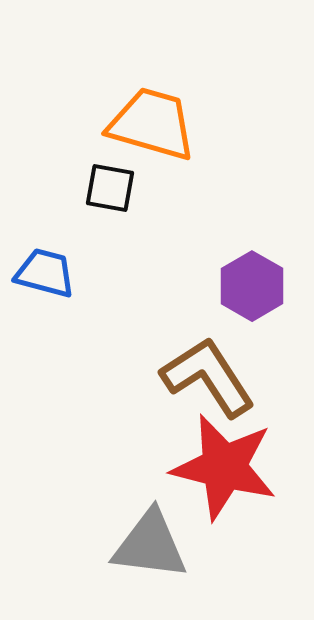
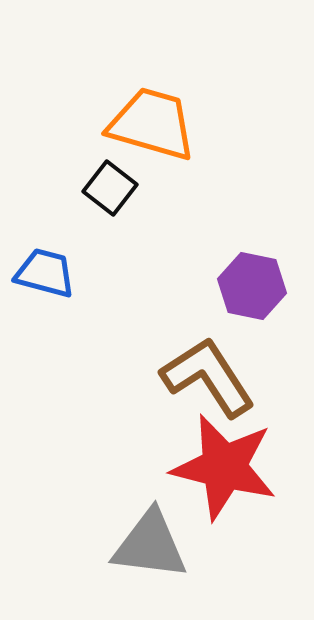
black square: rotated 28 degrees clockwise
purple hexagon: rotated 18 degrees counterclockwise
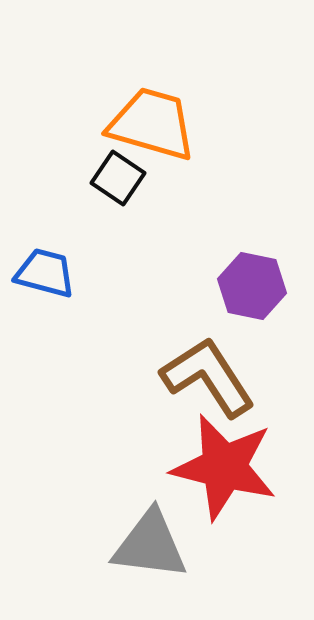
black square: moved 8 px right, 10 px up; rotated 4 degrees counterclockwise
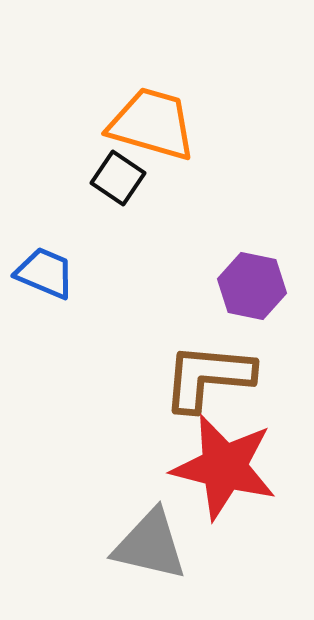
blue trapezoid: rotated 8 degrees clockwise
brown L-shape: rotated 52 degrees counterclockwise
gray triangle: rotated 6 degrees clockwise
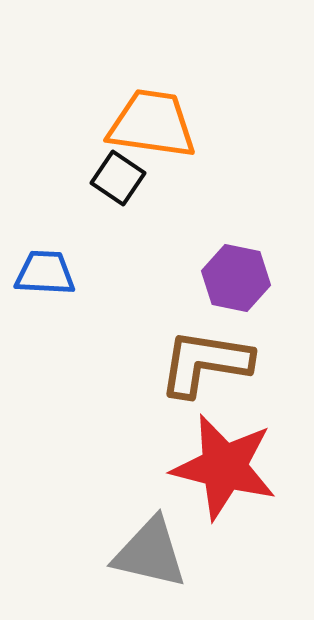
orange trapezoid: rotated 8 degrees counterclockwise
blue trapezoid: rotated 20 degrees counterclockwise
purple hexagon: moved 16 px left, 8 px up
brown L-shape: moved 3 px left, 14 px up; rotated 4 degrees clockwise
gray triangle: moved 8 px down
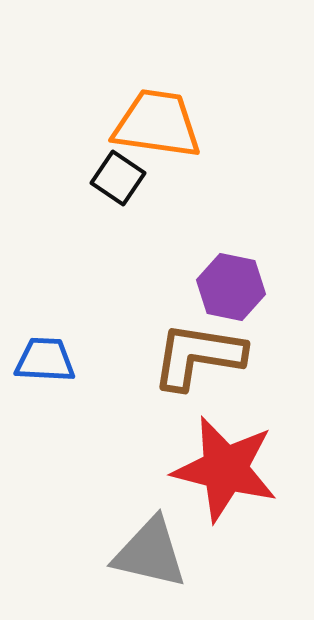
orange trapezoid: moved 5 px right
blue trapezoid: moved 87 px down
purple hexagon: moved 5 px left, 9 px down
brown L-shape: moved 7 px left, 7 px up
red star: moved 1 px right, 2 px down
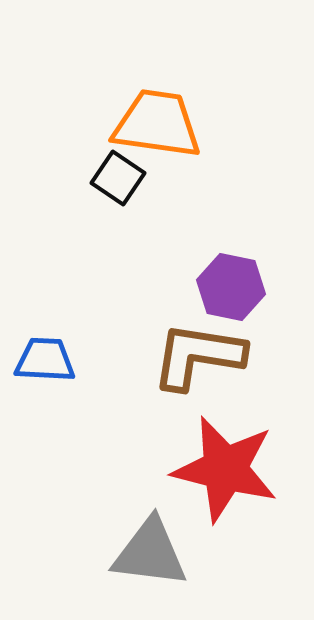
gray triangle: rotated 6 degrees counterclockwise
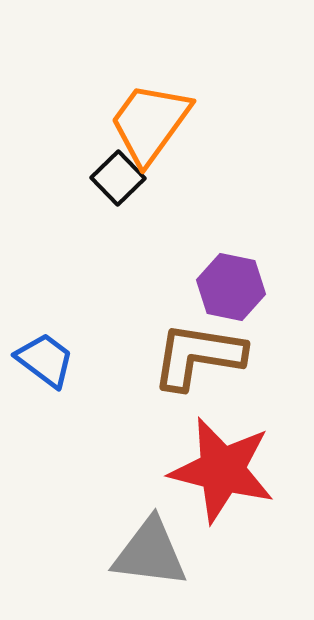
orange trapezoid: moved 7 px left, 1 px up; rotated 62 degrees counterclockwise
black square: rotated 12 degrees clockwise
blue trapezoid: rotated 34 degrees clockwise
red star: moved 3 px left, 1 px down
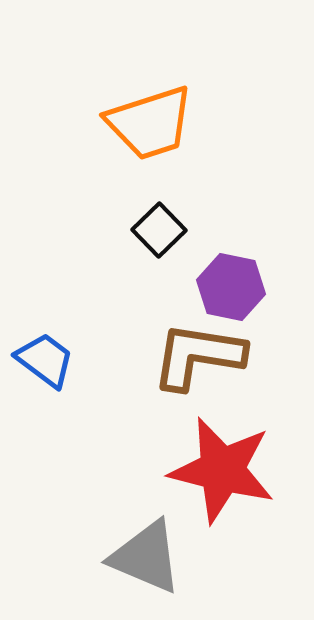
orange trapezoid: rotated 144 degrees counterclockwise
black square: moved 41 px right, 52 px down
gray triangle: moved 4 px left, 4 px down; rotated 16 degrees clockwise
